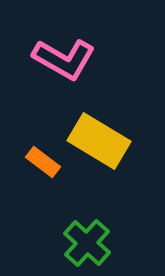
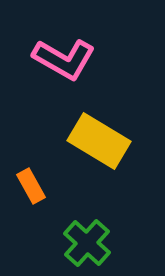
orange rectangle: moved 12 px left, 24 px down; rotated 24 degrees clockwise
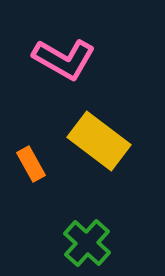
yellow rectangle: rotated 6 degrees clockwise
orange rectangle: moved 22 px up
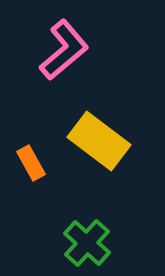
pink L-shape: moved 9 px up; rotated 70 degrees counterclockwise
orange rectangle: moved 1 px up
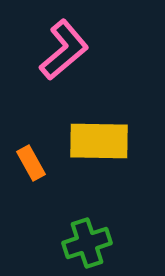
yellow rectangle: rotated 36 degrees counterclockwise
green cross: rotated 30 degrees clockwise
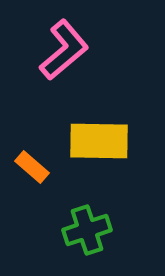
orange rectangle: moved 1 px right, 4 px down; rotated 20 degrees counterclockwise
green cross: moved 13 px up
